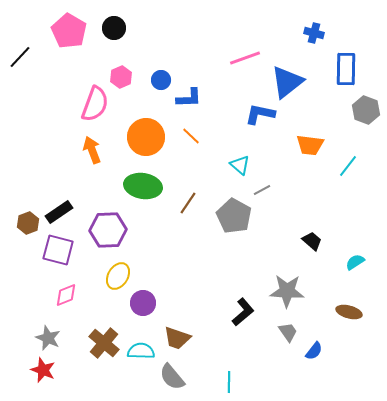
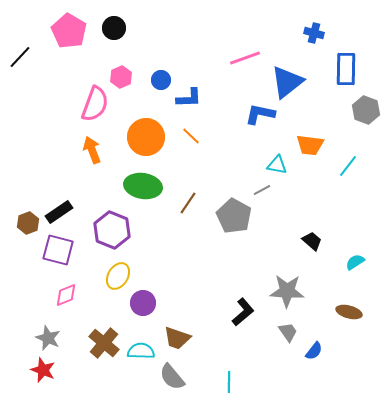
cyan triangle at (240, 165): moved 37 px right; rotated 30 degrees counterclockwise
purple hexagon at (108, 230): moved 4 px right; rotated 24 degrees clockwise
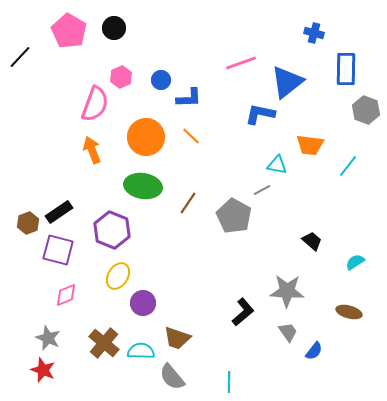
pink line at (245, 58): moved 4 px left, 5 px down
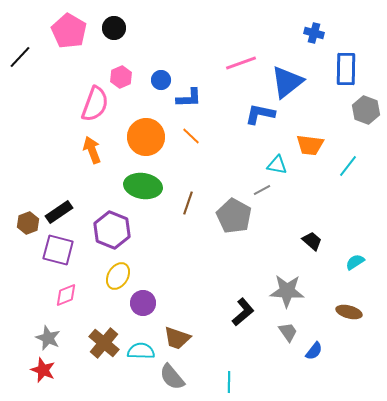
brown line at (188, 203): rotated 15 degrees counterclockwise
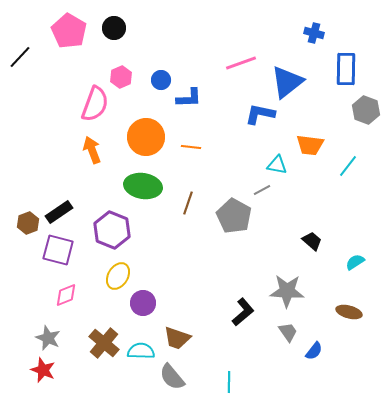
orange line at (191, 136): moved 11 px down; rotated 36 degrees counterclockwise
